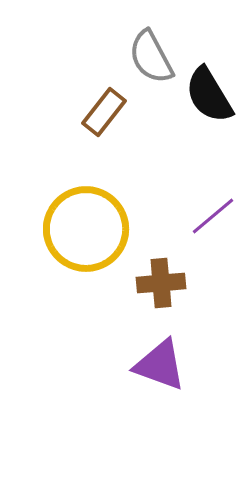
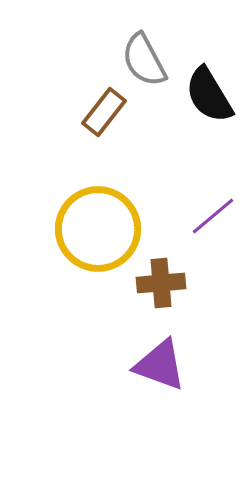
gray semicircle: moved 7 px left, 3 px down
yellow circle: moved 12 px right
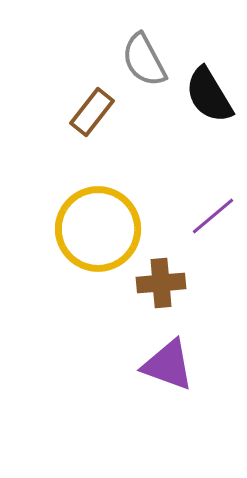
brown rectangle: moved 12 px left
purple triangle: moved 8 px right
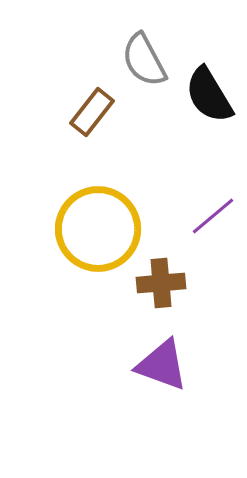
purple triangle: moved 6 px left
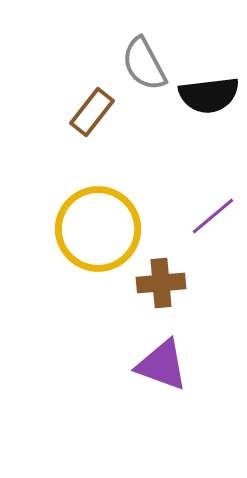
gray semicircle: moved 4 px down
black semicircle: rotated 66 degrees counterclockwise
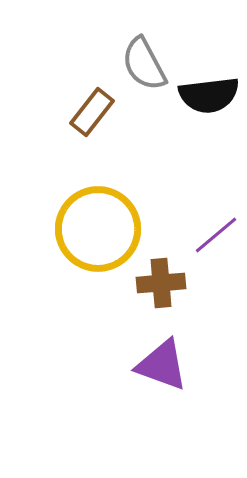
purple line: moved 3 px right, 19 px down
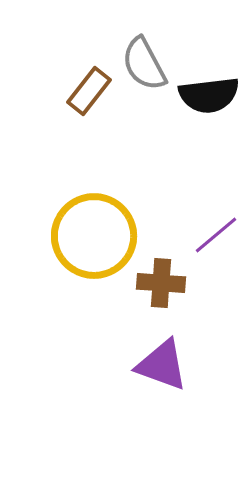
brown rectangle: moved 3 px left, 21 px up
yellow circle: moved 4 px left, 7 px down
brown cross: rotated 9 degrees clockwise
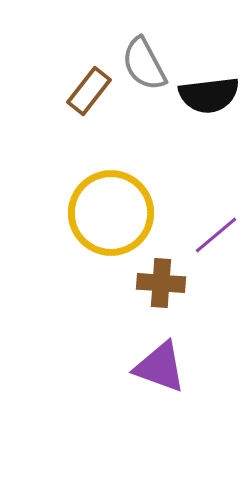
yellow circle: moved 17 px right, 23 px up
purple triangle: moved 2 px left, 2 px down
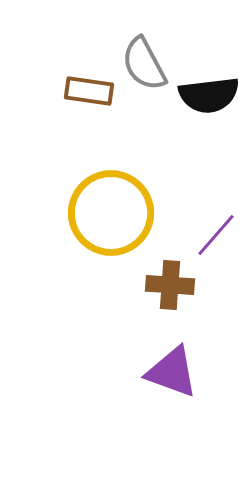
brown rectangle: rotated 60 degrees clockwise
purple line: rotated 9 degrees counterclockwise
brown cross: moved 9 px right, 2 px down
purple triangle: moved 12 px right, 5 px down
